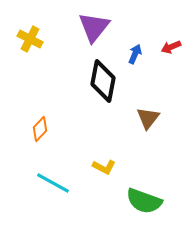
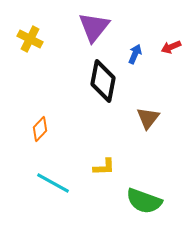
yellow L-shape: rotated 30 degrees counterclockwise
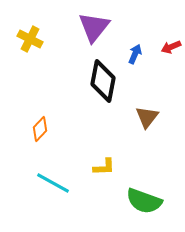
brown triangle: moved 1 px left, 1 px up
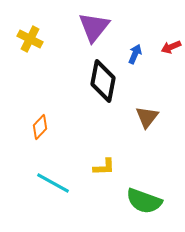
orange diamond: moved 2 px up
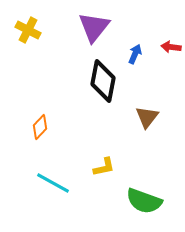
yellow cross: moved 2 px left, 9 px up
red arrow: rotated 30 degrees clockwise
yellow L-shape: rotated 10 degrees counterclockwise
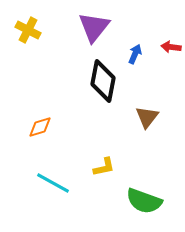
orange diamond: rotated 30 degrees clockwise
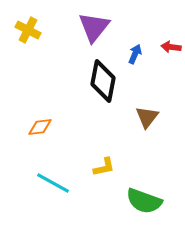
orange diamond: rotated 10 degrees clockwise
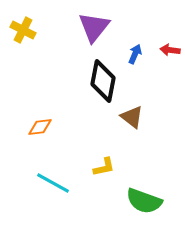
yellow cross: moved 5 px left
red arrow: moved 1 px left, 3 px down
brown triangle: moved 15 px left; rotated 30 degrees counterclockwise
